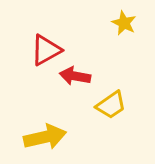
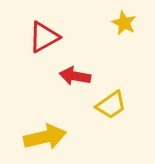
red triangle: moved 2 px left, 13 px up
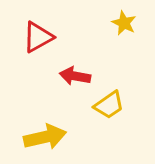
red triangle: moved 6 px left
yellow trapezoid: moved 2 px left
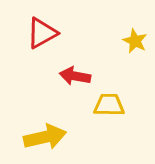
yellow star: moved 11 px right, 18 px down
red triangle: moved 4 px right, 4 px up
yellow trapezoid: rotated 144 degrees counterclockwise
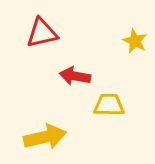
red triangle: rotated 16 degrees clockwise
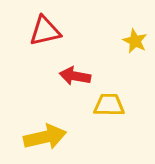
red triangle: moved 3 px right, 2 px up
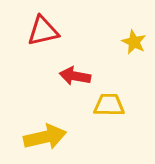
red triangle: moved 2 px left
yellow star: moved 1 px left, 1 px down
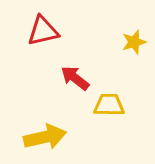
yellow star: rotated 30 degrees clockwise
red arrow: moved 2 px down; rotated 28 degrees clockwise
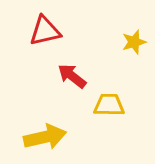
red triangle: moved 2 px right
red arrow: moved 3 px left, 2 px up
